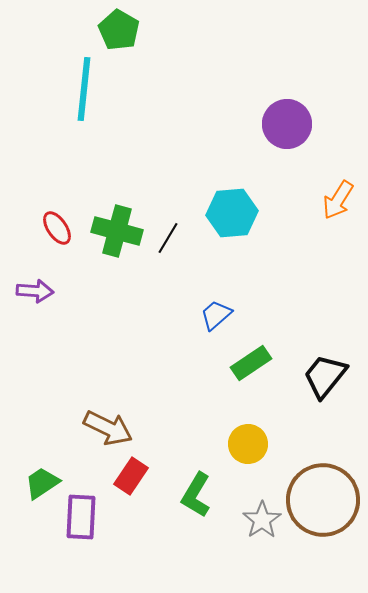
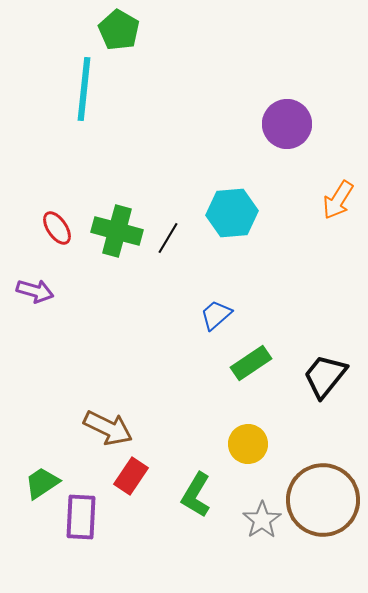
purple arrow: rotated 12 degrees clockwise
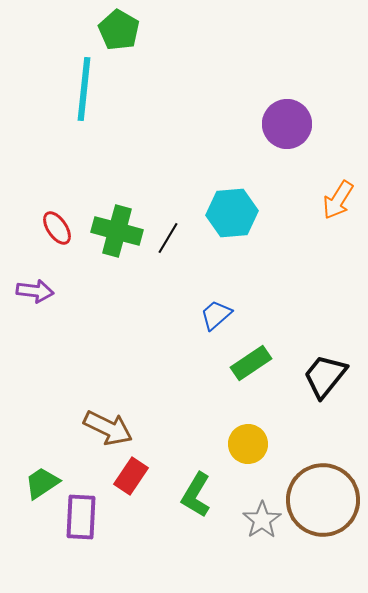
purple arrow: rotated 9 degrees counterclockwise
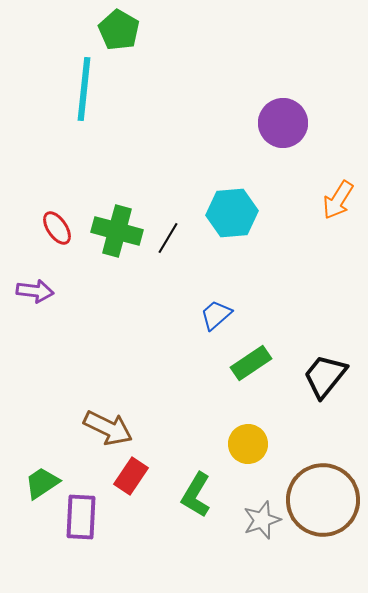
purple circle: moved 4 px left, 1 px up
gray star: rotated 15 degrees clockwise
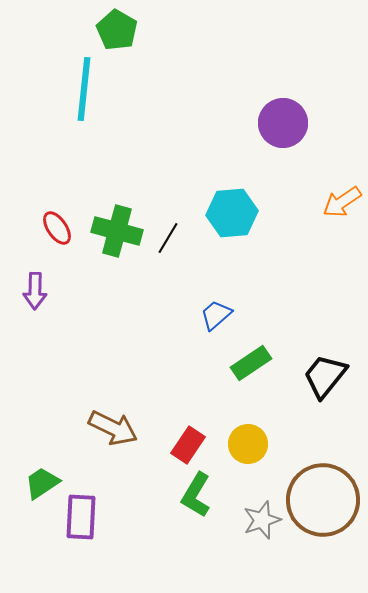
green pentagon: moved 2 px left
orange arrow: moved 4 px right, 2 px down; rotated 24 degrees clockwise
purple arrow: rotated 84 degrees clockwise
brown arrow: moved 5 px right
red rectangle: moved 57 px right, 31 px up
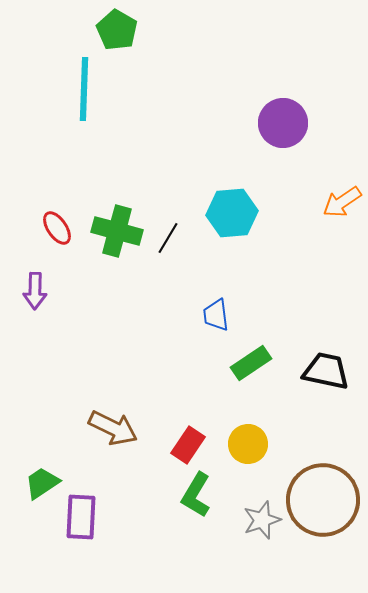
cyan line: rotated 4 degrees counterclockwise
blue trapezoid: rotated 56 degrees counterclockwise
black trapezoid: moved 1 px right, 5 px up; rotated 63 degrees clockwise
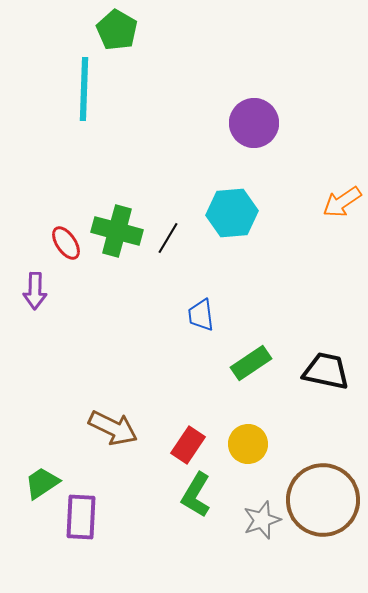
purple circle: moved 29 px left
red ellipse: moved 9 px right, 15 px down
blue trapezoid: moved 15 px left
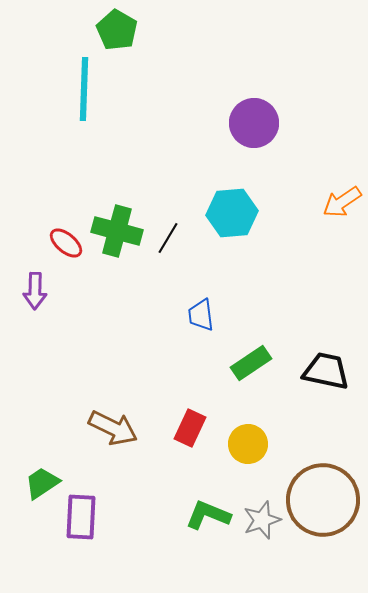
red ellipse: rotated 16 degrees counterclockwise
red rectangle: moved 2 px right, 17 px up; rotated 9 degrees counterclockwise
green L-shape: moved 12 px right, 20 px down; rotated 81 degrees clockwise
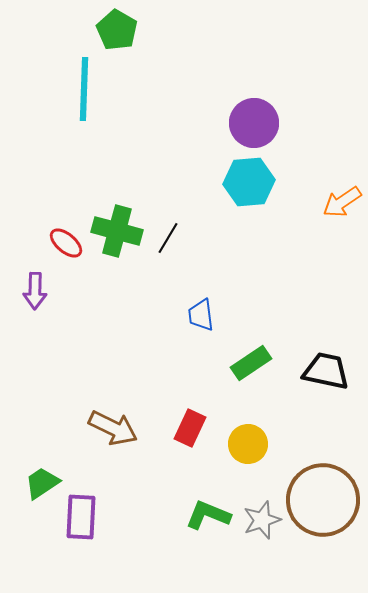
cyan hexagon: moved 17 px right, 31 px up
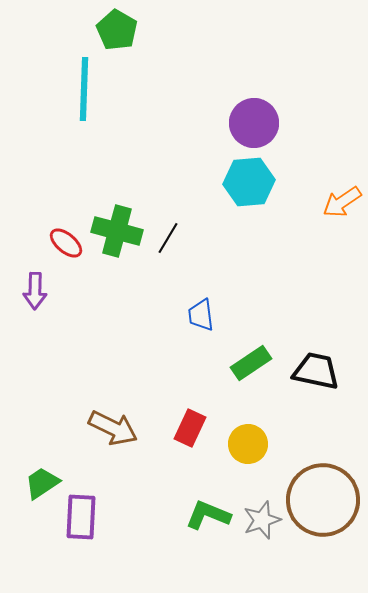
black trapezoid: moved 10 px left
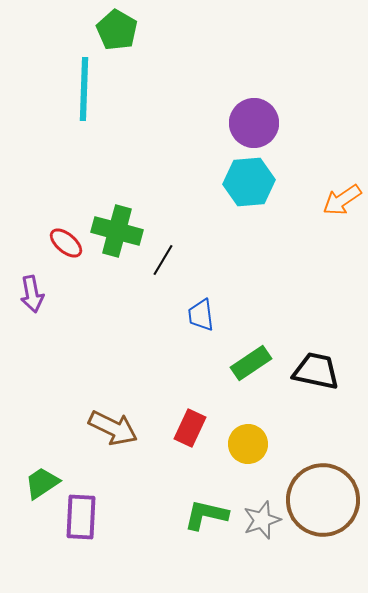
orange arrow: moved 2 px up
black line: moved 5 px left, 22 px down
purple arrow: moved 3 px left, 3 px down; rotated 12 degrees counterclockwise
green L-shape: moved 2 px left; rotated 9 degrees counterclockwise
